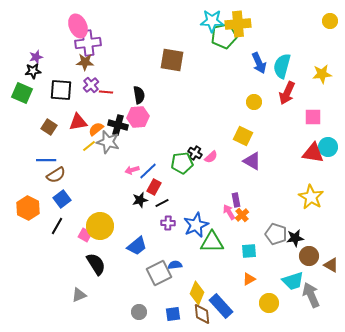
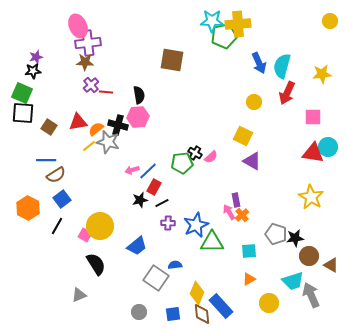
black square at (61, 90): moved 38 px left, 23 px down
gray square at (159, 273): moved 3 px left, 5 px down; rotated 30 degrees counterclockwise
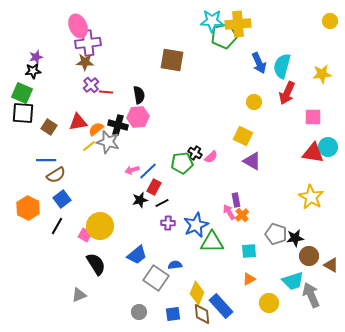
blue trapezoid at (137, 246): moved 9 px down
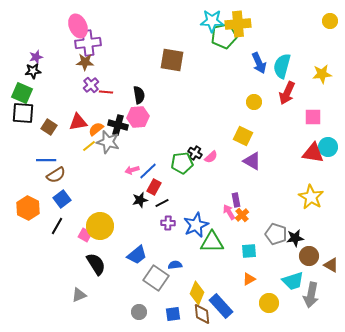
gray arrow at (311, 295): rotated 145 degrees counterclockwise
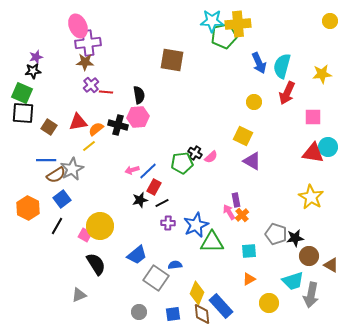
gray star at (108, 142): moved 36 px left, 27 px down; rotated 30 degrees clockwise
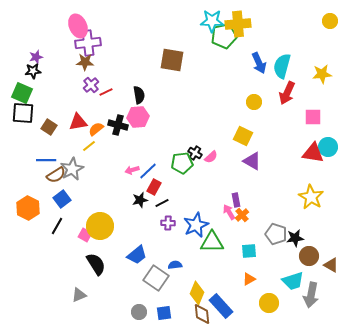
red line at (106, 92): rotated 32 degrees counterclockwise
blue square at (173, 314): moved 9 px left, 1 px up
